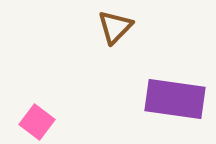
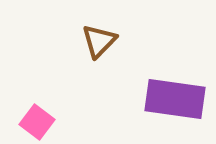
brown triangle: moved 16 px left, 14 px down
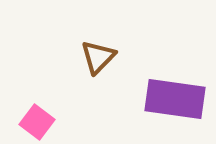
brown triangle: moved 1 px left, 16 px down
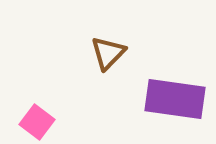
brown triangle: moved 10 px right, 4 px up
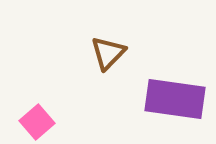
pink square: rotated 12 degrees clockwise
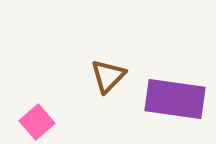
brown triangle: moved 23 px down
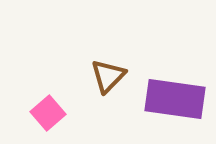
pink square: moved 11 px right, 9 px up
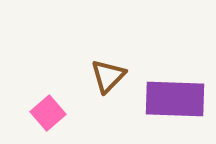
purple rectangle: rotated 6 degrees counterclockwise
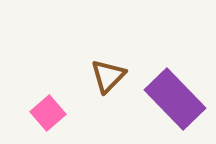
purple rectangle: rotated 44 degrees clockwise
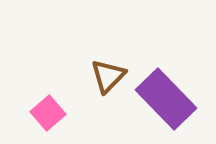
purple rectangle: moved 9 px left
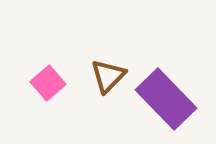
pink square: moved 30 px up
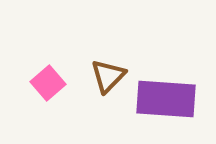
purple rectangle: rotated 42 degrees counterclockwise
